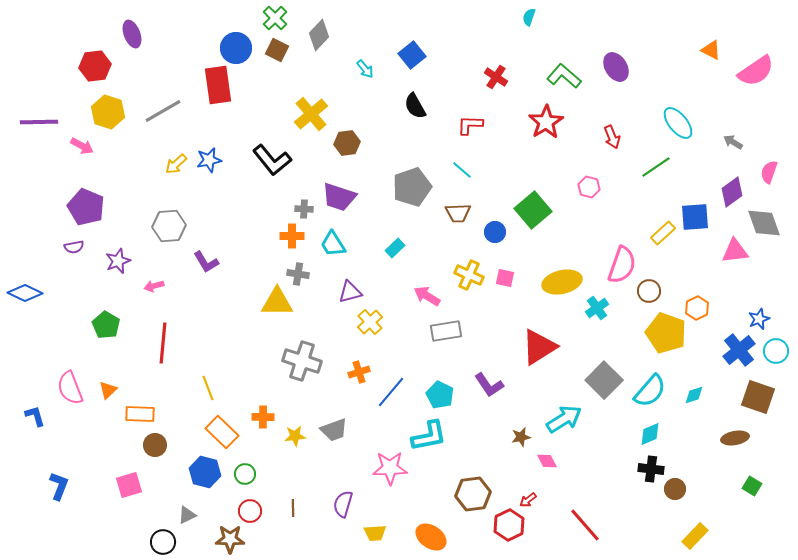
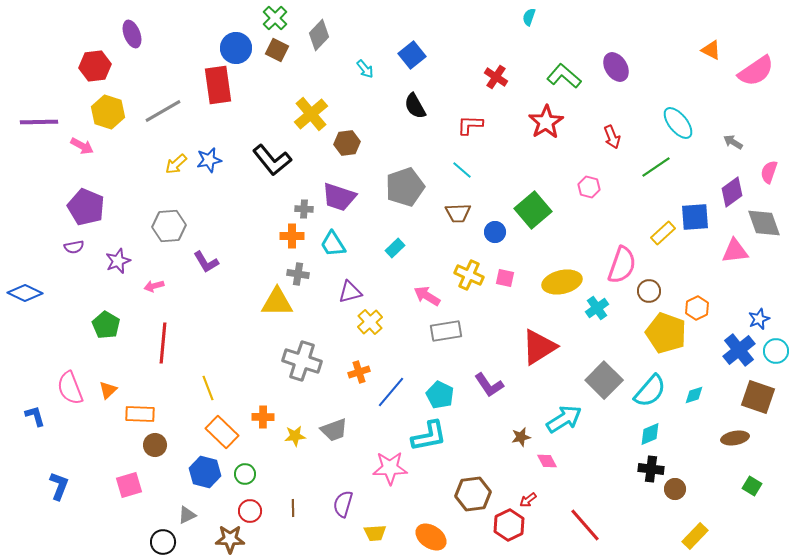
gray pentagon at (412, 187): moved 7 px left
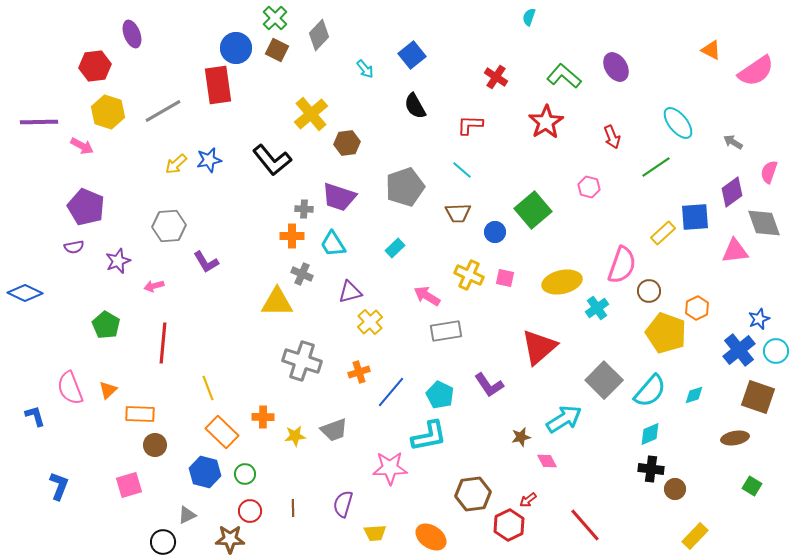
gray cross at (298, 274): moved 4 px right; rotated 15 degrees clockwise
red triangle at (539, 347): rotated 9 degrees counterclockwise
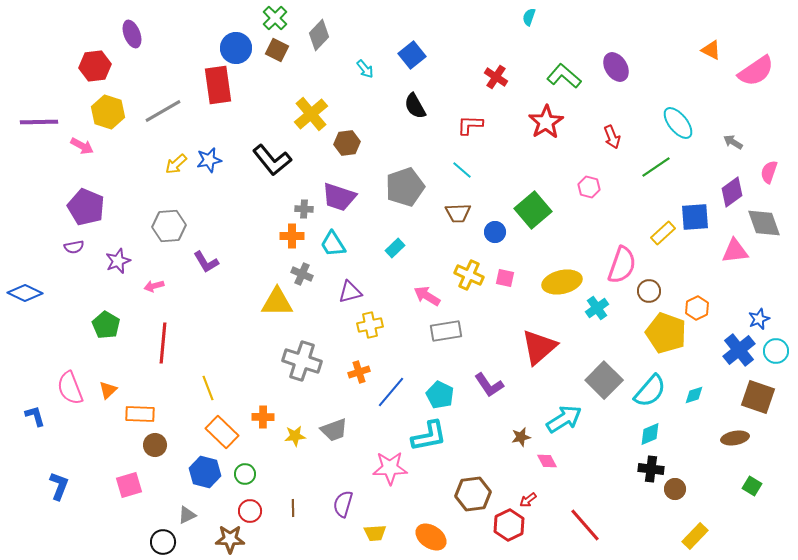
yellow cross at (370, 322): moved 3 px down; rotated 30 degrees clockwise
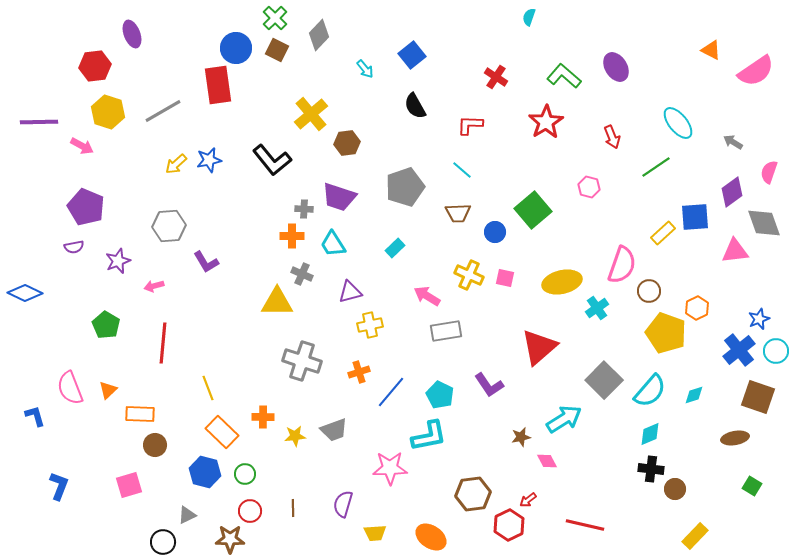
red line at (585, 525): rotated 36 degrees counterclockwise
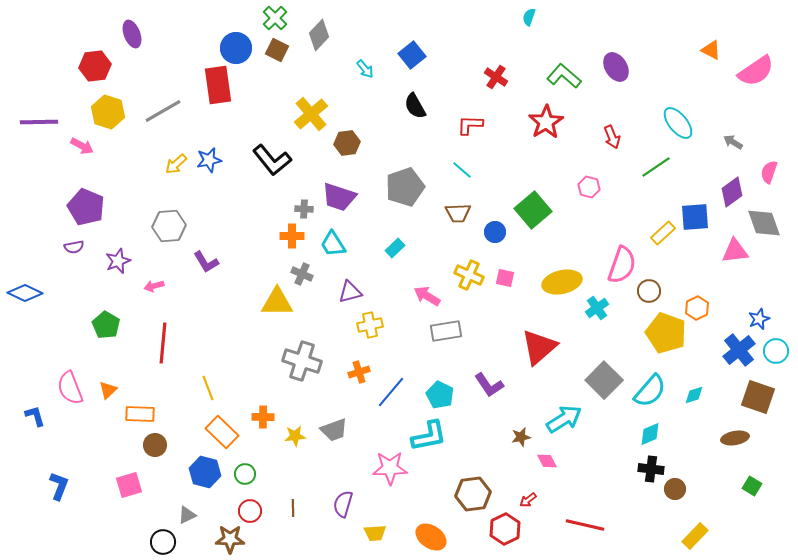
red hexagon at (509, 525): moved 4 px left, 4 px down
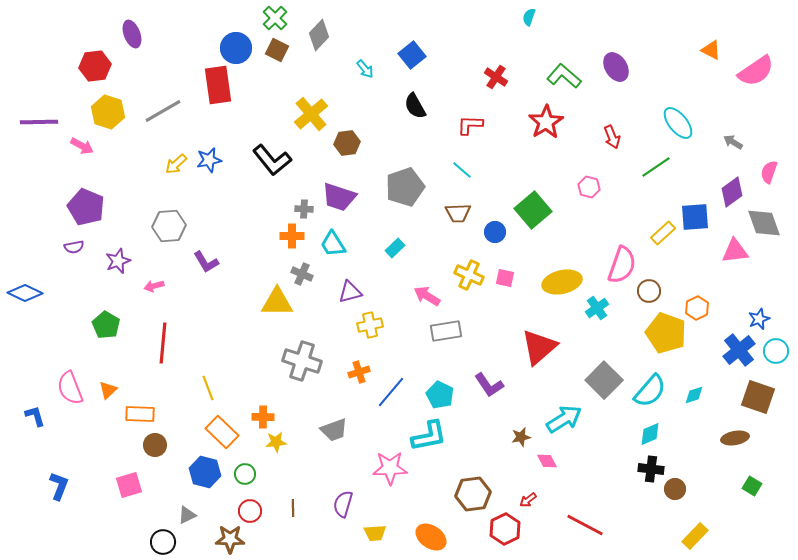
yellow star at (295, 436): moved 19 px left, 6 px down
red line at (585, 525): rotated 15 degrees clockwise
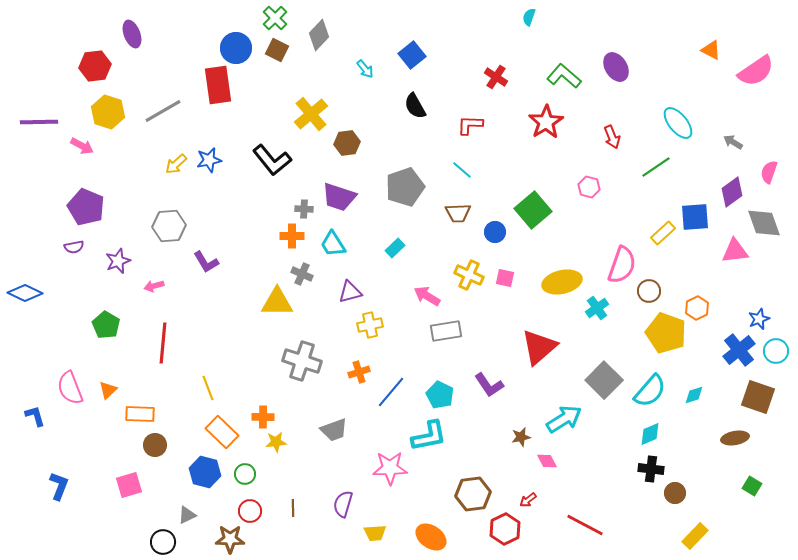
brown circle at (675, 489): moved 4 px down
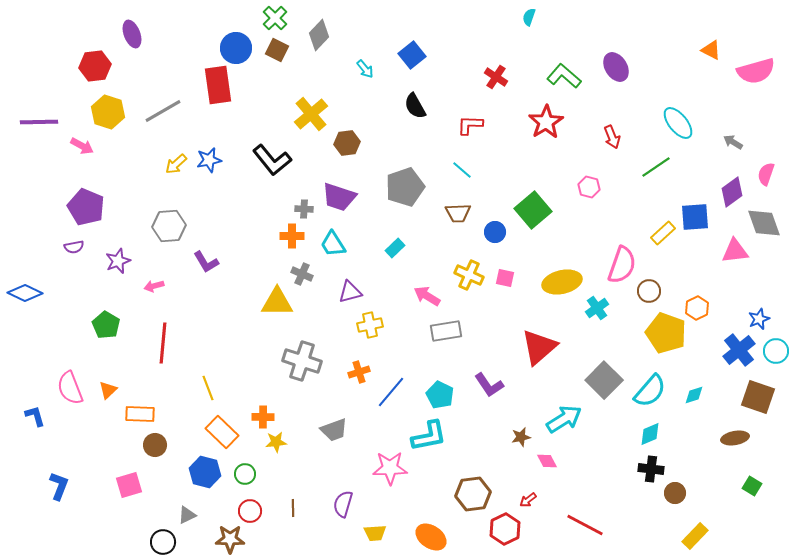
pink semicircle at (756, 71): rotated 18 degrees clockwise
pink semicircle at (769, 172): moved 3 px left, 2 px down
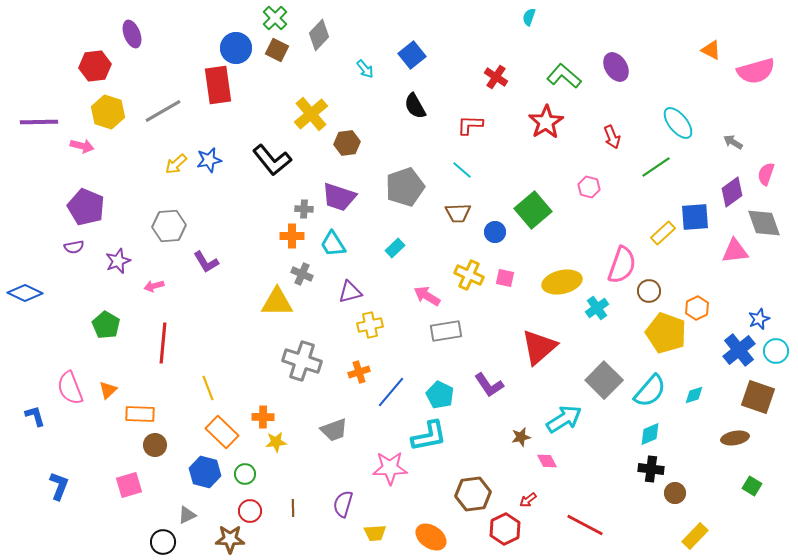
pink arrow at (82, 146): rotated 15 degrees counterclockwise
